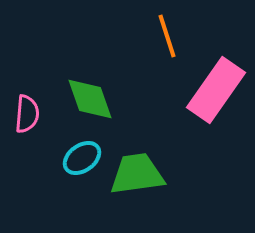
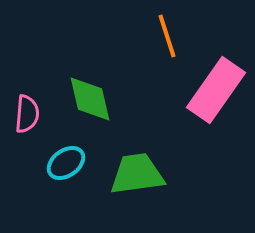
green diamond: rotated 6 degrees clockwise
cyan ellipse: moved 16 px left, 5 px down
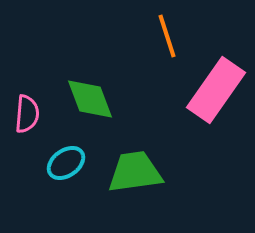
green diamond: rotated 8 degrees counterclockwise
green trapezoid: moved 2 px left, 2 px up
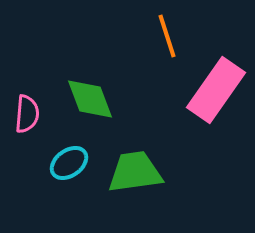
cyan ellipse: moved 3 px right
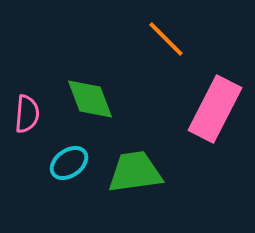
orange line: moved 1 px left, 3 px down; rotated 27 degrees counterclockwise
pink rectangle: moved 1 px left, 19 px down; rotated 8 degrees counterclockwise
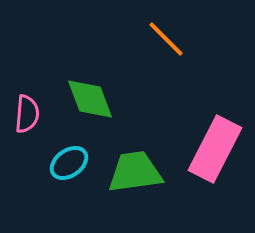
pink rectangle: moved 40 px down
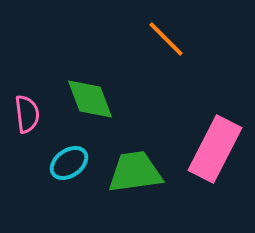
pink semicircle: rotated 12 degrees counterclockwise
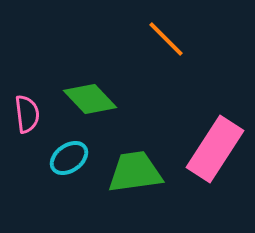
green diamond: rotated 22 degrees counterclockwise
pink rectangle: rotated 6 degrees clockwise
cyan ellipse: moved 5 px up
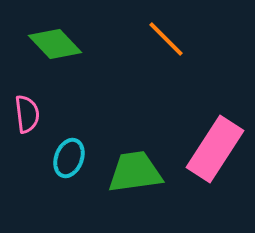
green diamond: moved 35 px left, 55 px up
cyan ellipse: rotated 33 degrees counterclockwise
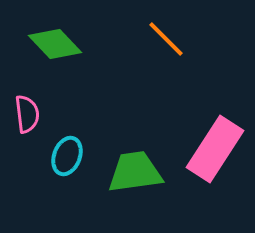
cyan ellipse: moved 2 px left, 2 px up
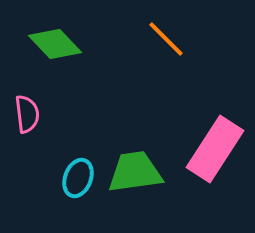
cyan ellipse: moved 11 px right, 22 px down
